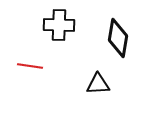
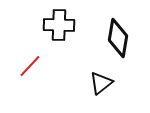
red line: rotated 55 degrees counterclockwise
black triangle: moved 3 px right, 1 px up; rotated 35 degrees counterclockwise
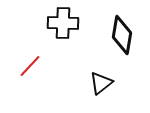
black cross: moved 4 px right, 2 px up
black diamond: moved 4 px right, 3 px up
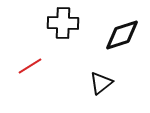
black diamond: rotated 63 degrees clockwise
red line: rotated 15 degrees clockwise
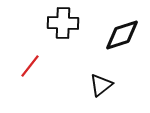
red line: rotated 20 degrees counterclockwise
black triangle: moved 2 px down
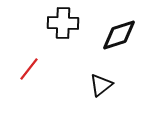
black diamond: moved 3 px left
red line: moved 1 px left, 3 px down
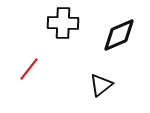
black diamond: rotated 6 degrees counterclockwise
